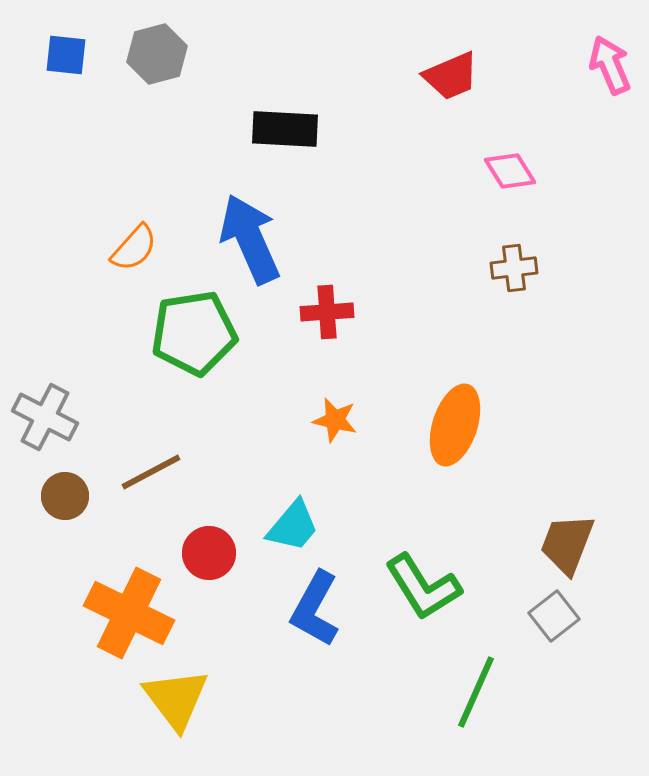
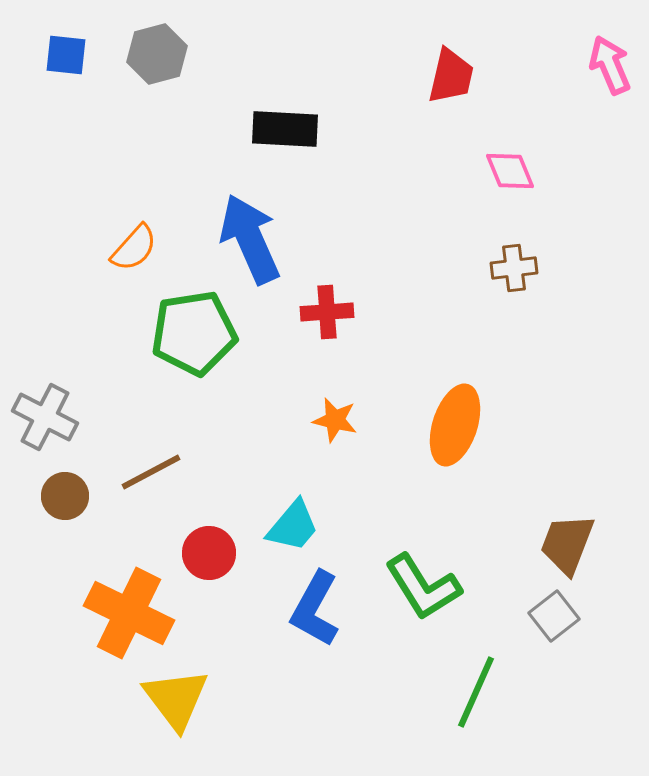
red trapezoid: rotated 54 degrees counterclockwise
pink diamond: rotated 10 degrees clockwise
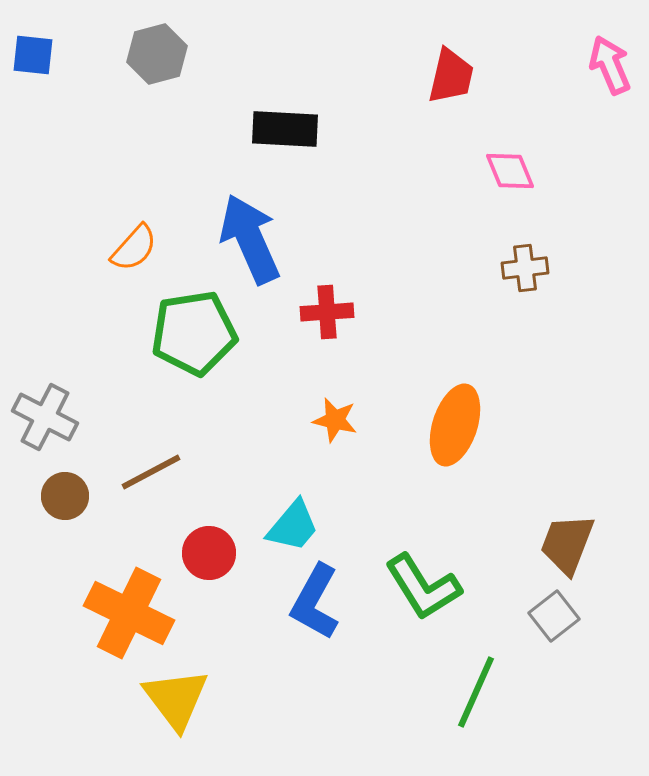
blue square: moved 33 px left
brown cross: moved 11 px right
blue L-shape: moved 7 px up
